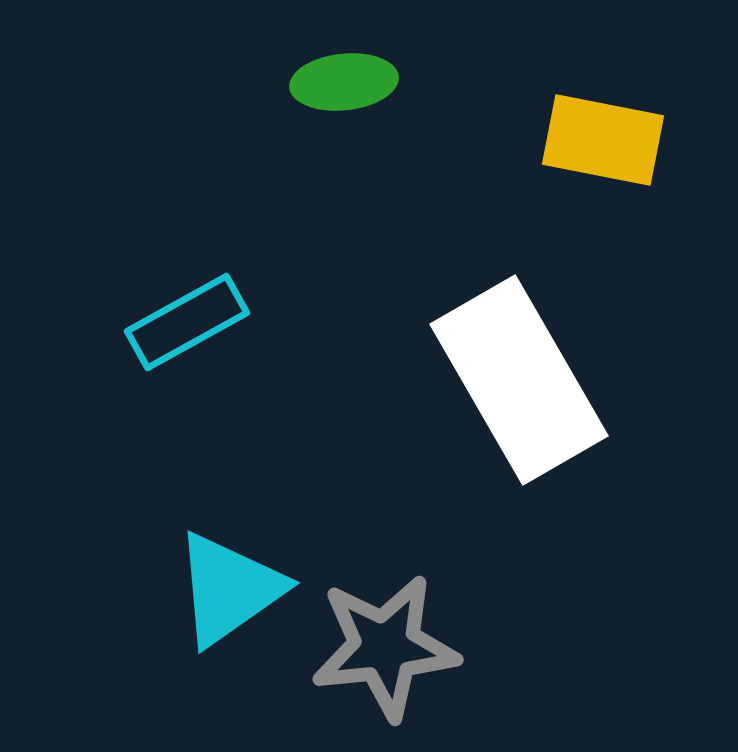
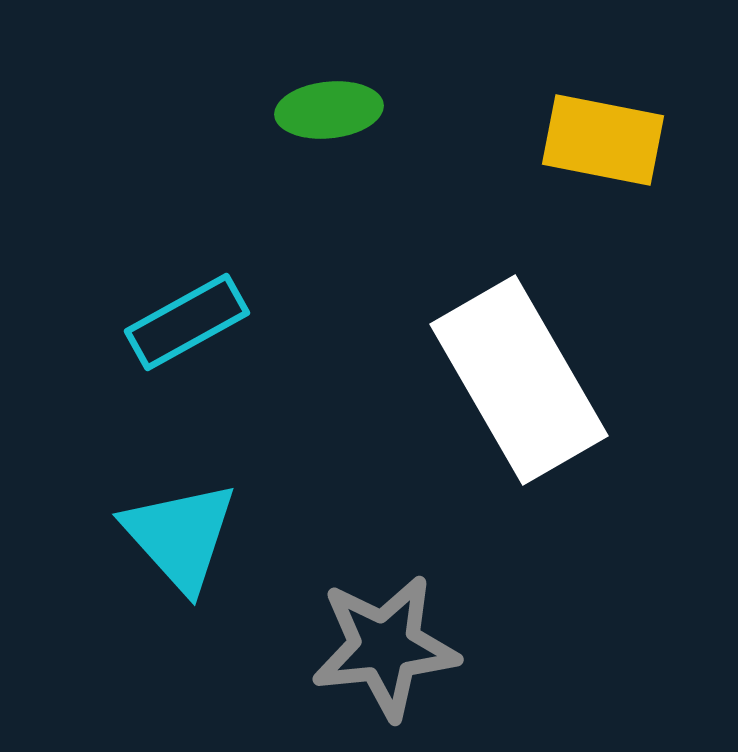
green ellipse: moved 15 px left, 28 px down
cyan triangle: moved 49 px left, 53 px up; rotated 37 degrees counterclockwise
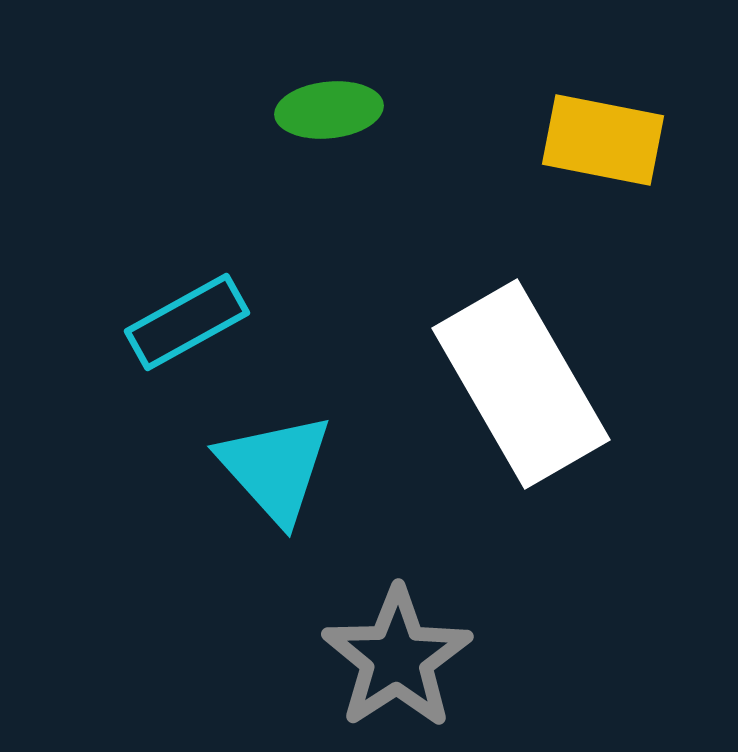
white rectangle: moved 2 px right, 4 px down
cyan triangle: moved 95 px right, 68 px up
gray star: moved 12 px right, 11 px down; rotated 27 degrees counterclockwise
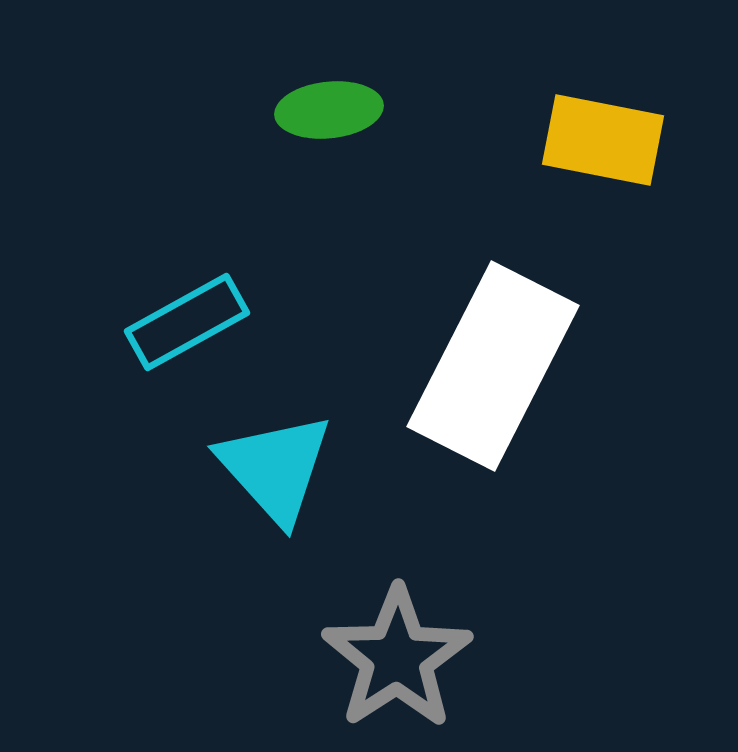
white rectangle: moved 28 px left, 18 px up; rotated 57 degrees clockwise
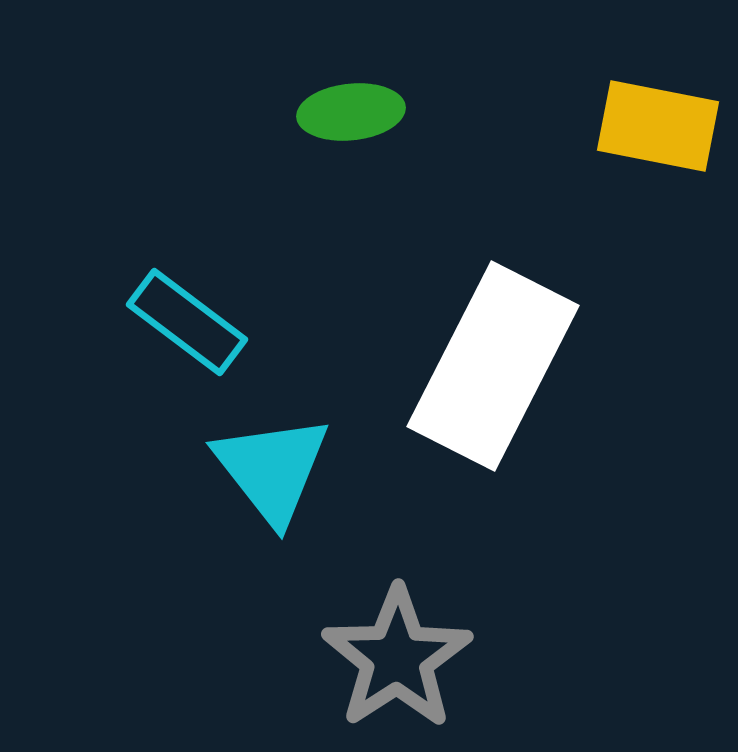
green ellipse: moved 22 px right, 2 px down
yellow rectangle: moved 55 px right, 14 px up
cyan rectangle: rotated 66 degrees clockwise
cyan triangle: moved 3 px left, 1 px down; rotated 4 degrees clockwise
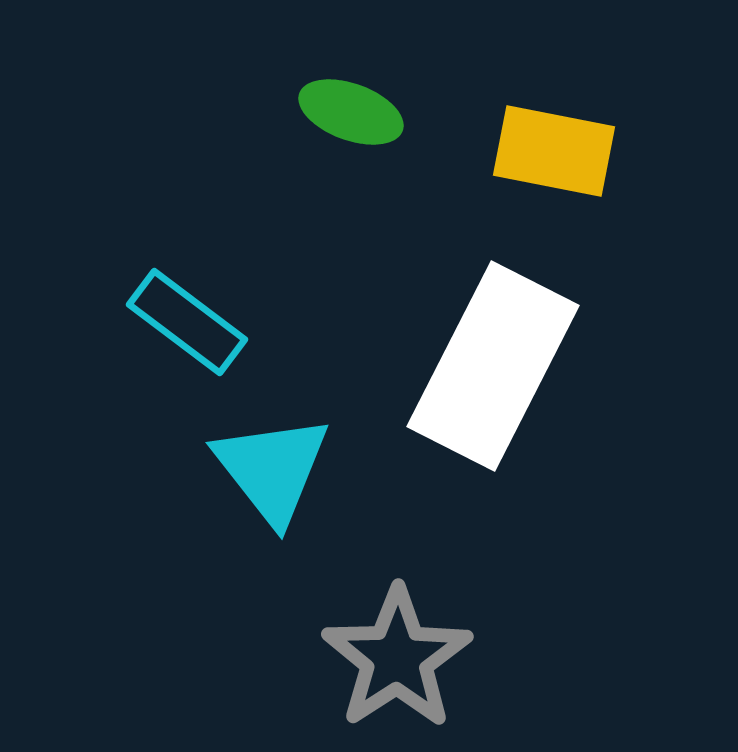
green ellipse: rotated 26 degrees clockwise
yellow rectangle: moved 104 px left, 25 px down
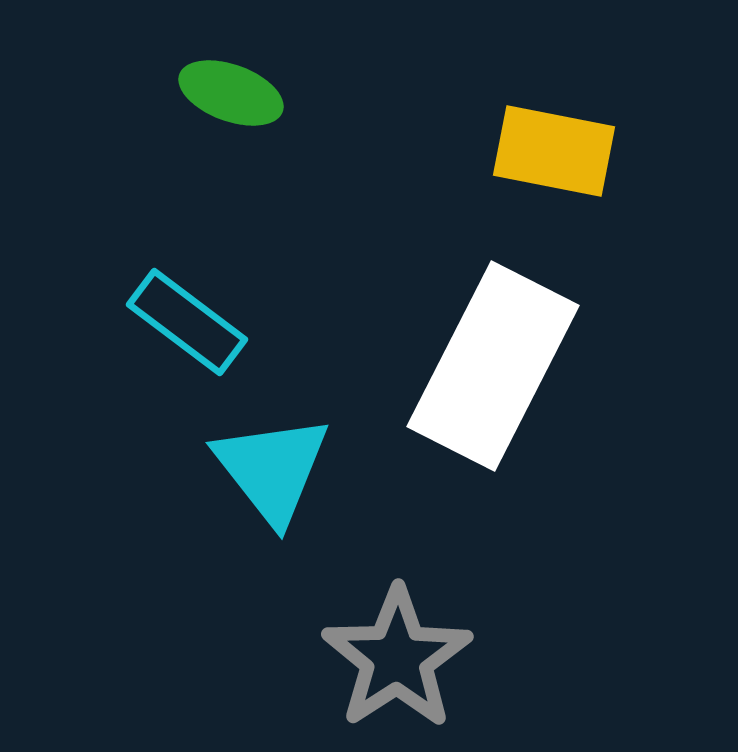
green ellipse: moved 120 px left, 19 px up
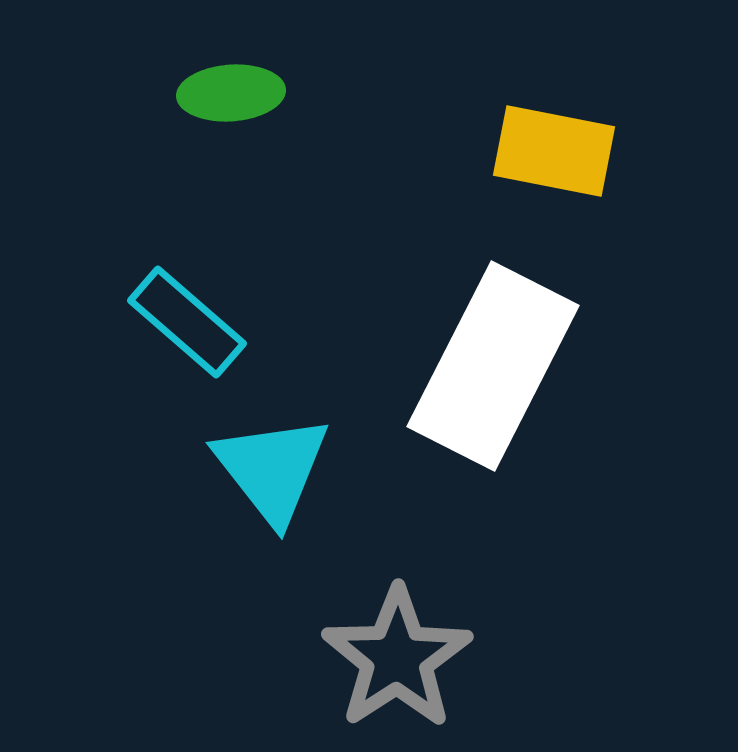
green ellipse: rotated 24 degrees counterclockwise
cyan rectangle: rotated 4 degrees clockwise
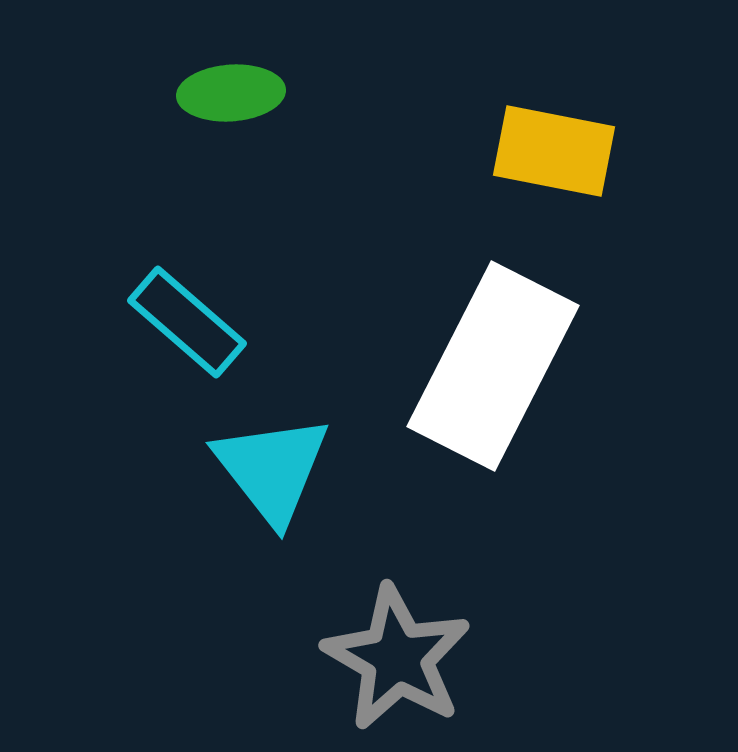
gray star: rotated 9 degrees counterclockwise
